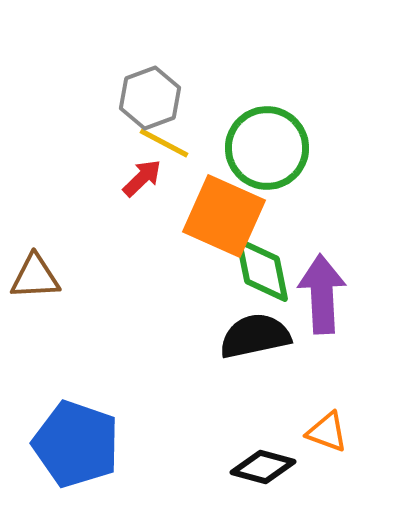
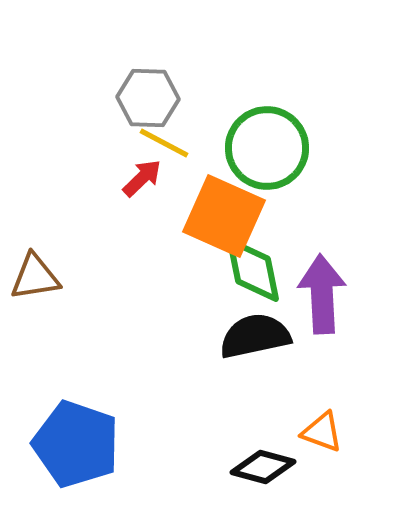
gray hexagon: moved 2 px left; rotated 22 degrees clockwise
green diamond: moved 9 px left
brown triangle: rotated 6 degrees counterclockwise
orange triangle: moved 5 px left
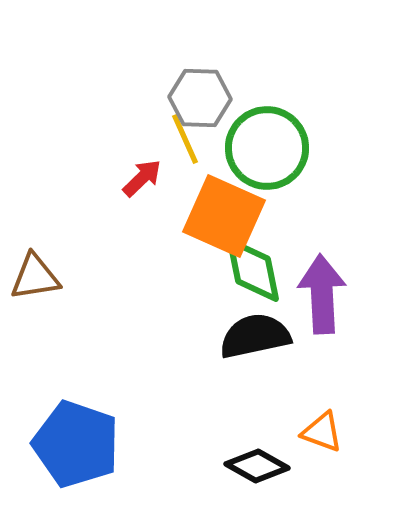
gray hexagon: moved 52 px right
yellow line: moved 21 px right, 4 px up; rotated 38 degrees clockwise
black diamond: moved 6 px left, 1 px up; rotated 14 degrees clockwise
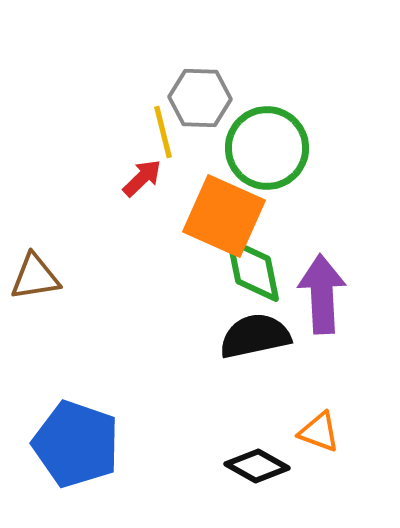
yellow line: moved 22 px left, 7 px up; rotated 10 degrees clockwise
orange triangle: moved 3 px left
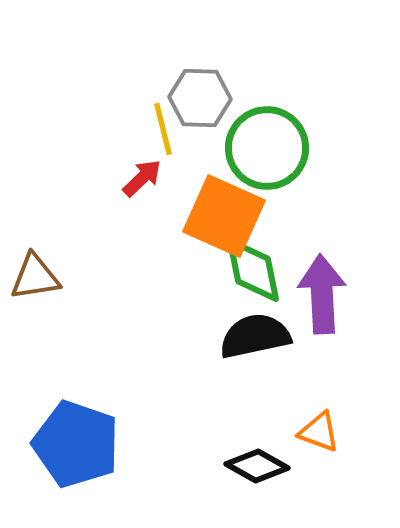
yellow line: moved 3 px up
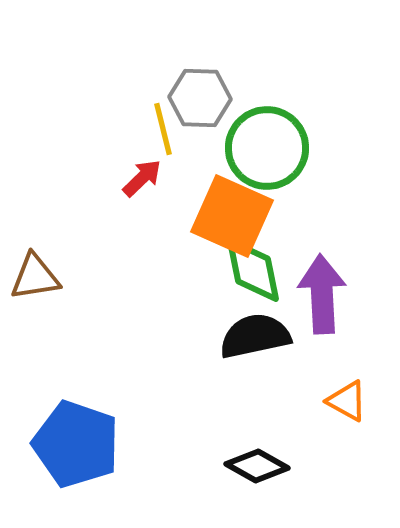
orange square: moved 8 px right
orange triangle: moved 28 px right, 31 px up; rotated 9 degrees clockwise
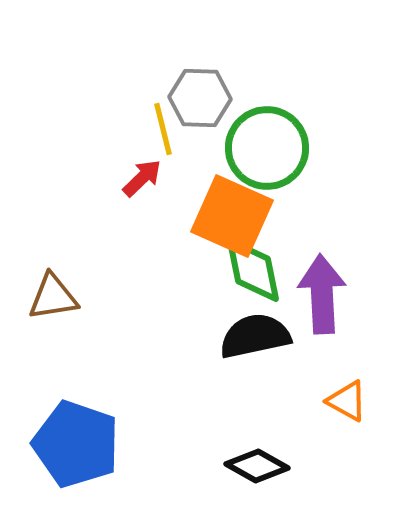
brown triangle: moved 18 px right, 20 px down
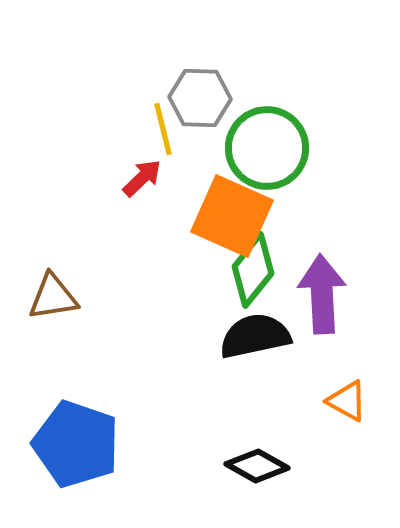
green diamond: rotated 50 degrees clockwise
